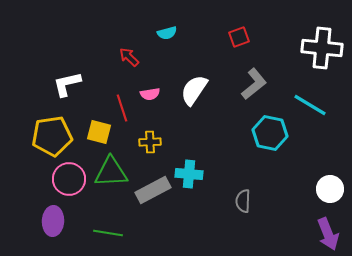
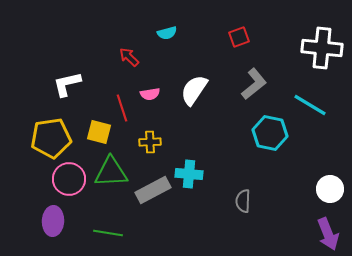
yellow pentagon: moved 1 px left, 2 px down
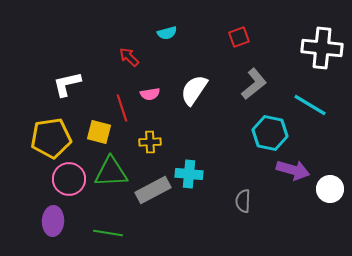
purple arrow: moved 35 px left, 64 px up; rotated 52 degrees counterclockwise
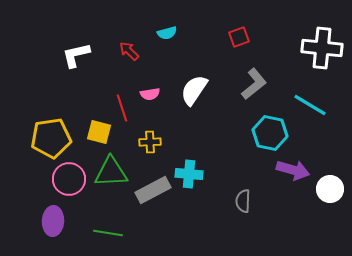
red arrow: moved 6 px up
white L-shape: moved 9 px right, 29 px up
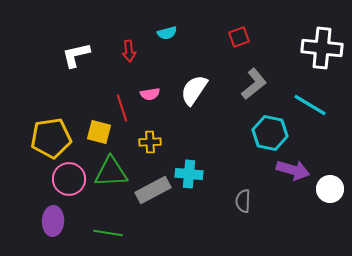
red arrow: rotated 140 degrees counterclockwise
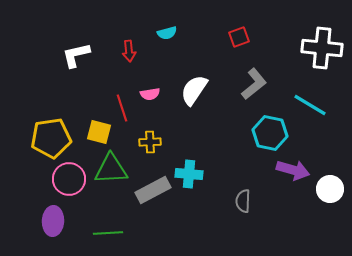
green triangle: moved 3 px up
green line: rotated 12 degrees counterclockwise
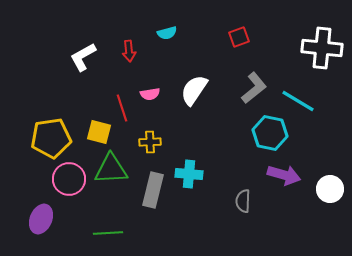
white L-shape: moved 7 px right, 2 px down; rotated 16 degrees counterclockwise
gray L-shape: moved 4 px down
cyan line: moved 12 px left, 4 px up
purple arrow: moved 9 px left, 5 px down
gray rectangle: rotated 48 degrees counterclockwise
purple ellipse: moved 12 px left, 2 px up; rotated 20 degrees clockwise
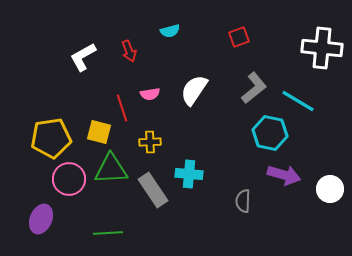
cyan semicircle: moved 3 px right, 2 px up
red arrow: rotated 15 degrees counterclockwise
gray rectangle: rotated 48 degrees counterclockwise
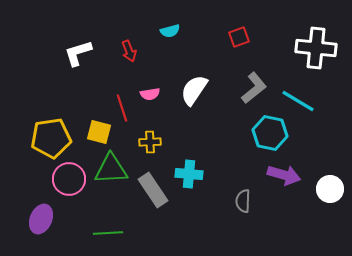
white cross: moved 6 px left
white L-shape: moved 5 px left, 4 px up; rotated 12 degrees clockwise
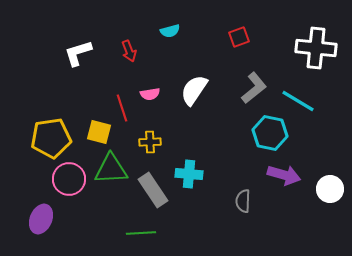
green line: moved 33 px right
